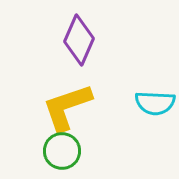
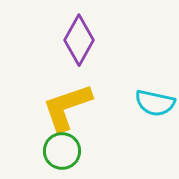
purple diamond: rotated 6 degrees clockwise
cyan semicircle: rotated 9 degrees clockwise
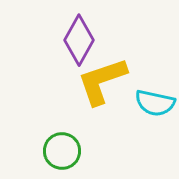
yellow L-shape: moved 35 px right, 26 px up
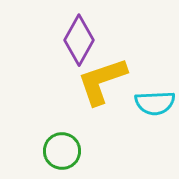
cyan semicircle: rotated 15 degrees counterclockwise
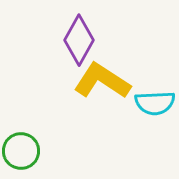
yellow L-shape: rotated 52 degrees clockwise
green circle: moved 41 px left
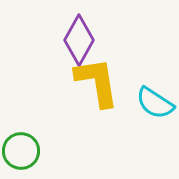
yellow L-shape: moved 5 px left, 1 px down; rotated 48 degrees clockwise
cyan semicircle: rotated 36 degrees clockwise
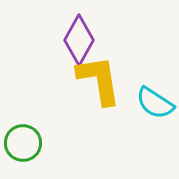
yellow L-shape: moved 2 px right, 2 px up
green circle: moved 2 px right, 8 px up
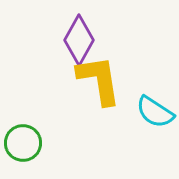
cyan semicircle: moved 9 px down
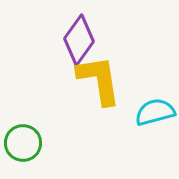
purple diamond: rotated 6 degrees clockwise
cyan semicircle: rotated 132 degrees clockwise
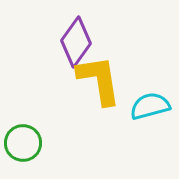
purple diamond: moved 3 px left, 2 px down
cyan semicircle: moved 5 px left, 6 px up
